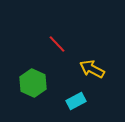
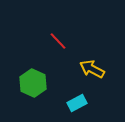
red line: moved 1 px right, 3 px up
cyan rectangle: moved 1 px right, 2 px down
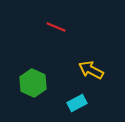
red line: moved 2 px left, 14 px up; rotated 24 degrees counterclockwise
yellow arrow: moved 1 px left, 1 px down
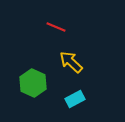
yellow arrow: moved 20 px left, 8 px up; rotated 15 degrees clockwise
cyan rectangle: moved 2 px left, 4 px up
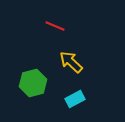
red line: moved 1 px left, 1 px up
green hexagon: rotated 20 degrees clockwise
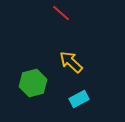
red line: moved 6 px right, 13 px up; rotated 18 degrees clockwise
cyan rectangle: moved 4 px right
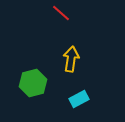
yellow arrow: moved 3 px up; rotated 55 degrees clockwise
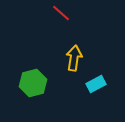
yellow arrow: moved 3 px right, 1 px up
cyan rectangle: moved 17 px right, 15 px up
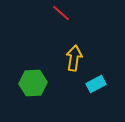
green hexagon: rotated 12 degrees clockwise
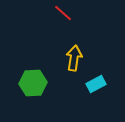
red line: moved 2 px right
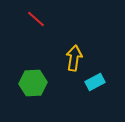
red line: moved 27 px left, 6 px down
cyan rectangle: moved 1 px left, 2 px up
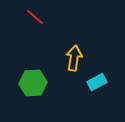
red line: moved 1 px left, 2 px up
cyan rectangle: moved 2 px right
